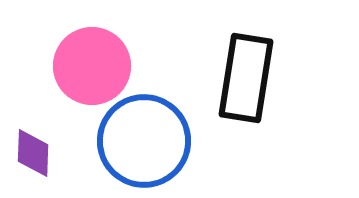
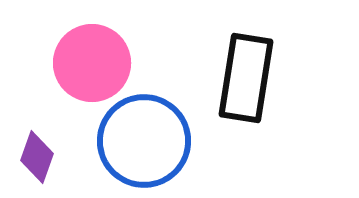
pink circle: moved 3 px up
purple diamond: moved 4 px right, 4 px down; rotated 18 degrees clockwise
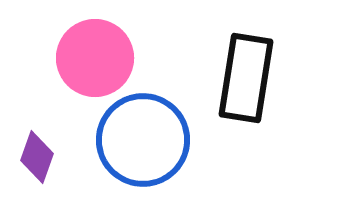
pink circle: moved 3 px right, 5 px up
blue circle: moved 1 px left, 1 px up
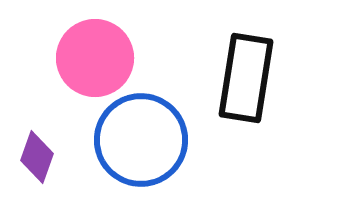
blue circle: moved 2 px left
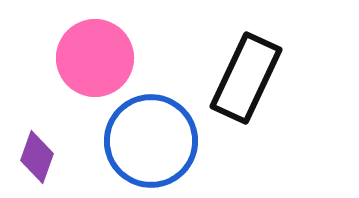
black rectangle: rotated 16 degrees clockwise
blue circle: moved 10 px right, 1 px down
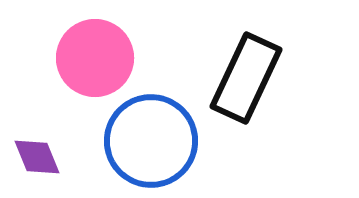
purple diamond: rotated 42 degrees counterclockwise
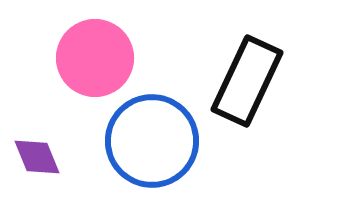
black rectangle: moved 1 px right, 3 px down
blue circle: moved 1 px right
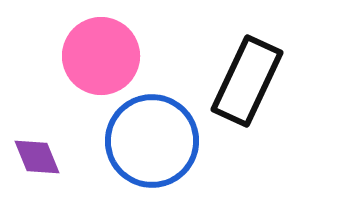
pink circle: moved 6 px right, 2 px up
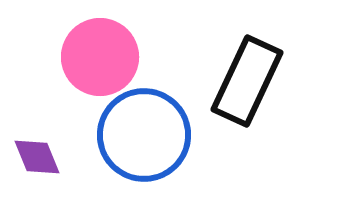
pink circle: moved 1 px left, 1 px down
blue circle: moved 8 px left, 6 px up
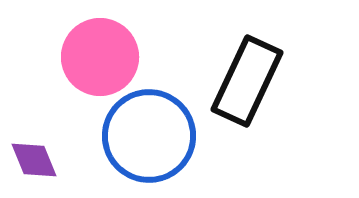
blue circle: moved 5 px right, 1 px down
purple diamond: moved 3 px left, 3 px down
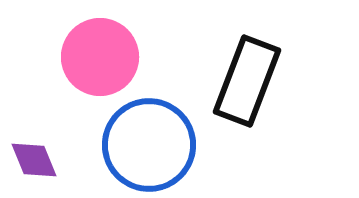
black rectangle: rotated 4 degrees counterclockwise
blue circle: moved 9 px down
